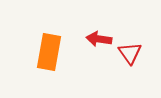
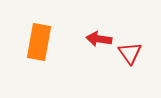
orange rectangle: moved 10 px left, 10 px up
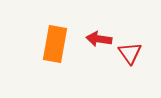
orange rectangle: moved 16 px right, 2 px down
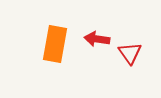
red arrow: moved 2 px left
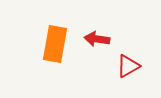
red triangle: moved 2 px left, 13 px down; rotated 35 degrees clockwise
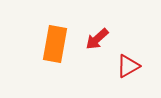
red arrow: rotated 50 degrees counterclockwise
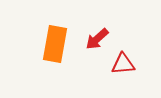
red triangle: moved 5 px left, 2 px up; rotated 25 degrees clockwise
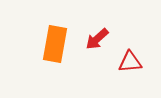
red triangle: moved 7 px right, 2 px up
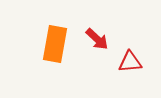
red arrow: rotated 95 degrees counterclockwise
